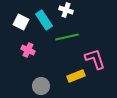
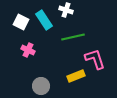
green line: moved 6 px right
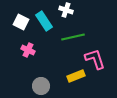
cyan rectangle: moved 1 px down
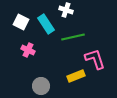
cyan rectangle: moved 2 px right, 3 px down
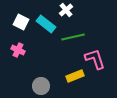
white cross: rotated 32 degrees clockwise
cyan rectangle: rotated 18 degrees counterclockwise
pink cross: moved 10 px left
yellow rectangle: moved 1 px left
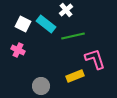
white square: moved 2 px right, 2 px down
green line: moved 1 px up
